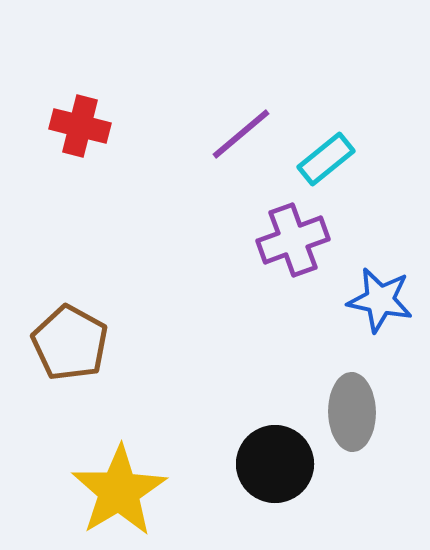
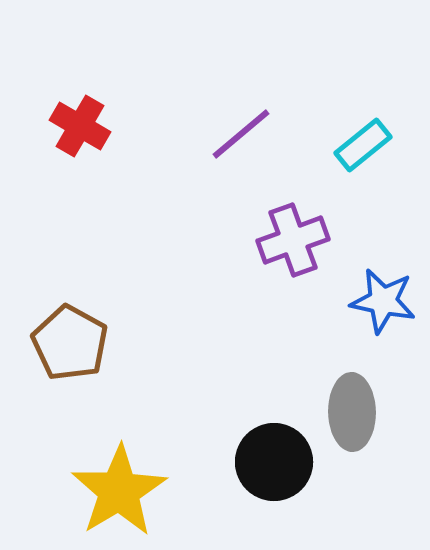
red cross: rotated 16 degrees clockwise
cyan rectangle: moved 37 px right, 14 px up
blue star: moved 3 px right, 1 px down
black circle: moved 1 px left, 2 px up
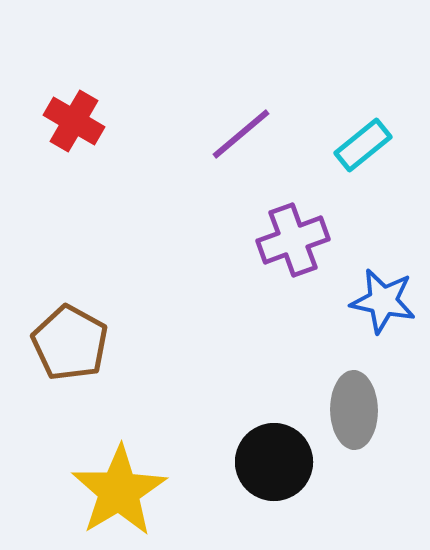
red cross: moved 6 px left, 5 px up
gray ellipse: moved 2 px right, 2 px up
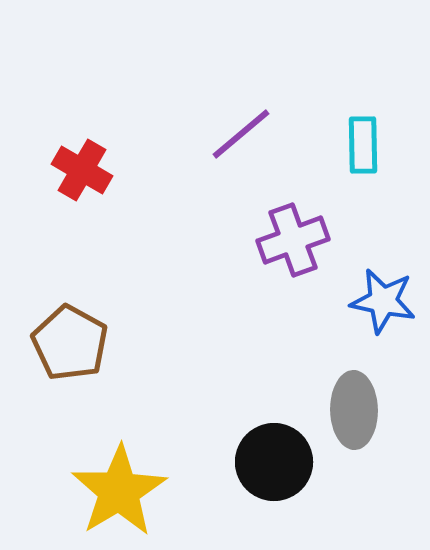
red cross: moved 8 px right, 49 px down
cyan rectangle: rotated 52 degrees counterclockwise
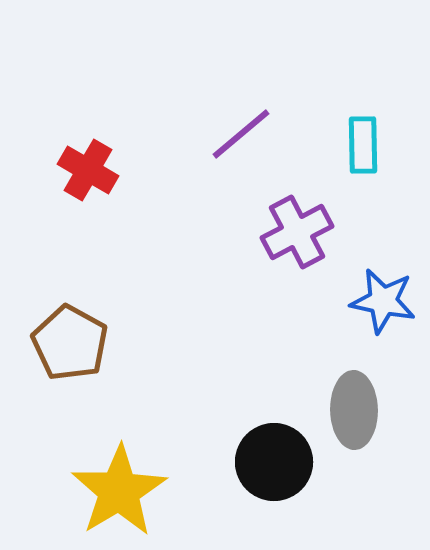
red cross: moved 6 px right
purple cross: moved 4 px right, 8 px up; rotated 8 degrees counterclockwise
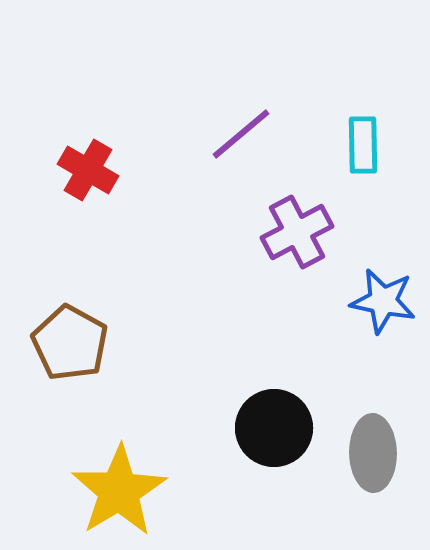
gray ellipse: moved 19 px right, 43 px down
black circle: moved 34 px up
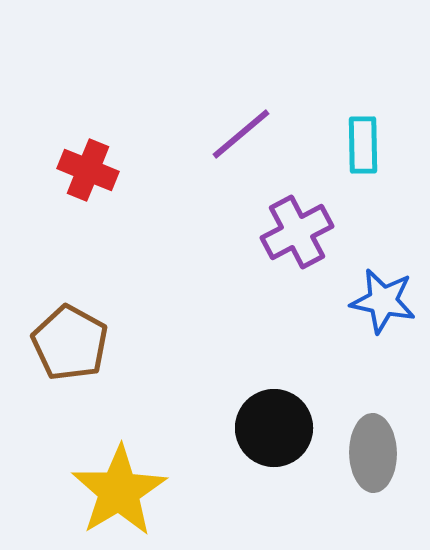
red cross: rotated 8 degrees counterclockwise
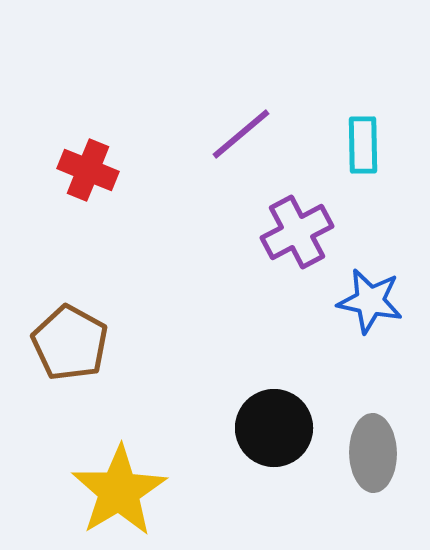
blue star: moved 13 px left
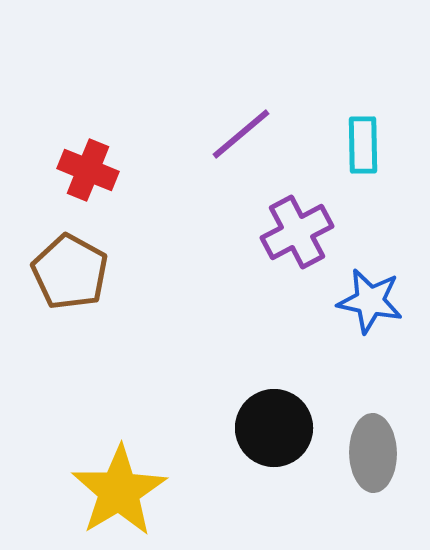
brown pentagon: moved 71 px up
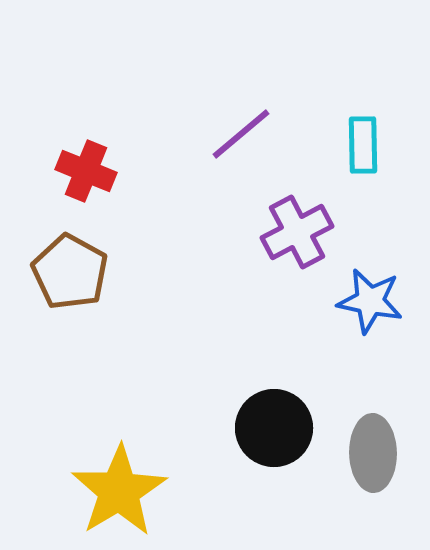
red cross: moved 2 px left, 1 px down
